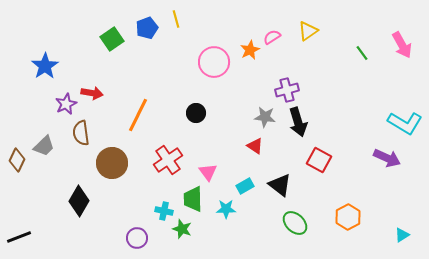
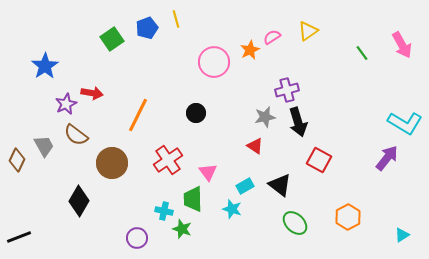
gray star: rotated 20 degrees counterclockwise
brown semicircle: moved 5 px left, 2 px down; rotated 45 degrees counterclockwise
gray trapezoid: rotated 75 degrees counterclockwise
purple arrow: rotated 76 degrees counterclockwise
cyan star: moved 6 px right; rotated 18 degrees clockwise
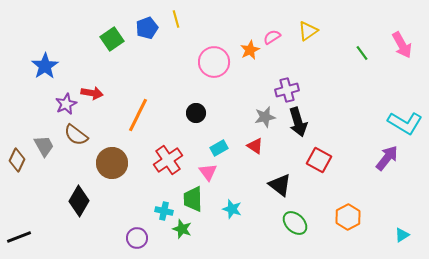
cyan rectangle: moved 26 px left, 38 px up
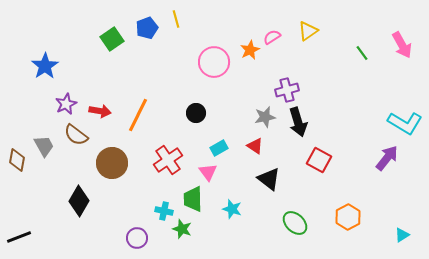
red arrow: moved 8 px right, 18 px down
brown diamond: rotated 15 degrees counterclockwise
black triangle: moved 11 px left, 6 px up
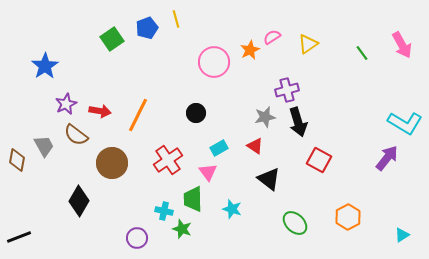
yellow triangle: moved 13 px down
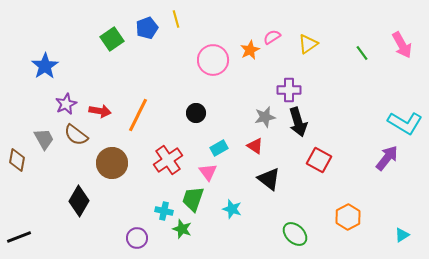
pink circle: moved 1 px left, 2 px up
purple cross: moved 2 px right; rotated 15 degrees clockwise
gray trapezoid: moved 7 px up
green trapezoid: rotated 20 degrees clockwise
green ellipse: moved 11 px down
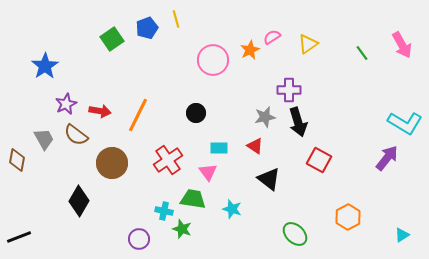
cyan rectangle: rotated 30 degrees clockwise
green trapezoid: rotated 80 degrees clockwise
purple circle: moved 2 px right, 1 px down
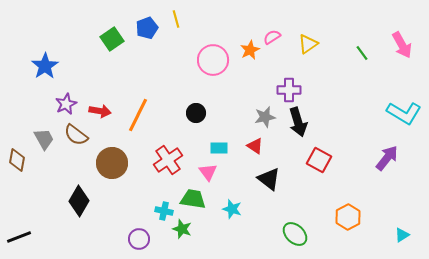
cyan L-shape: moved 1 px left, 10 px up
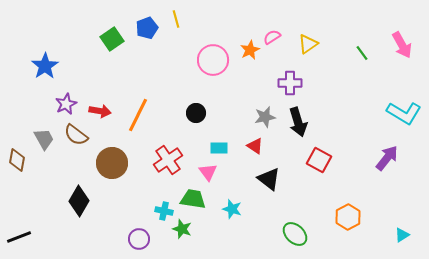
purple cross: moved 1 px right, 7 px up
